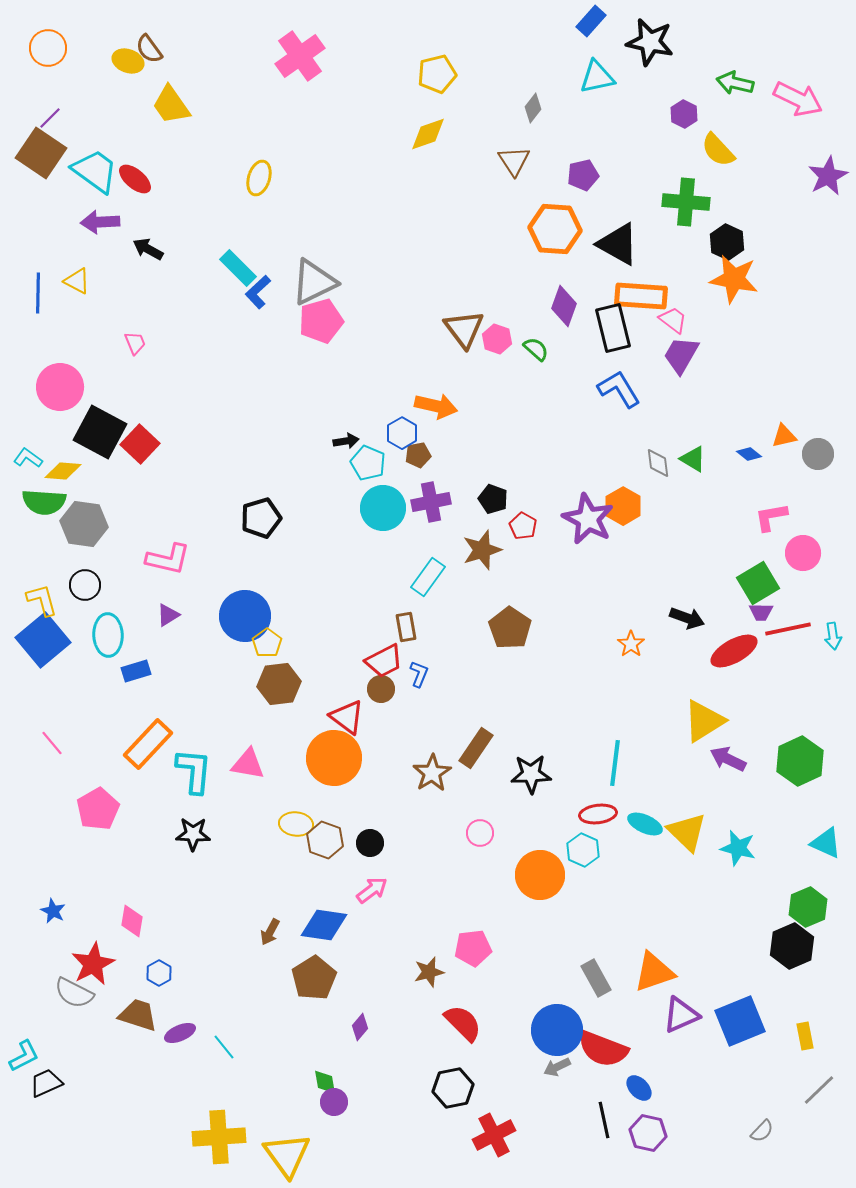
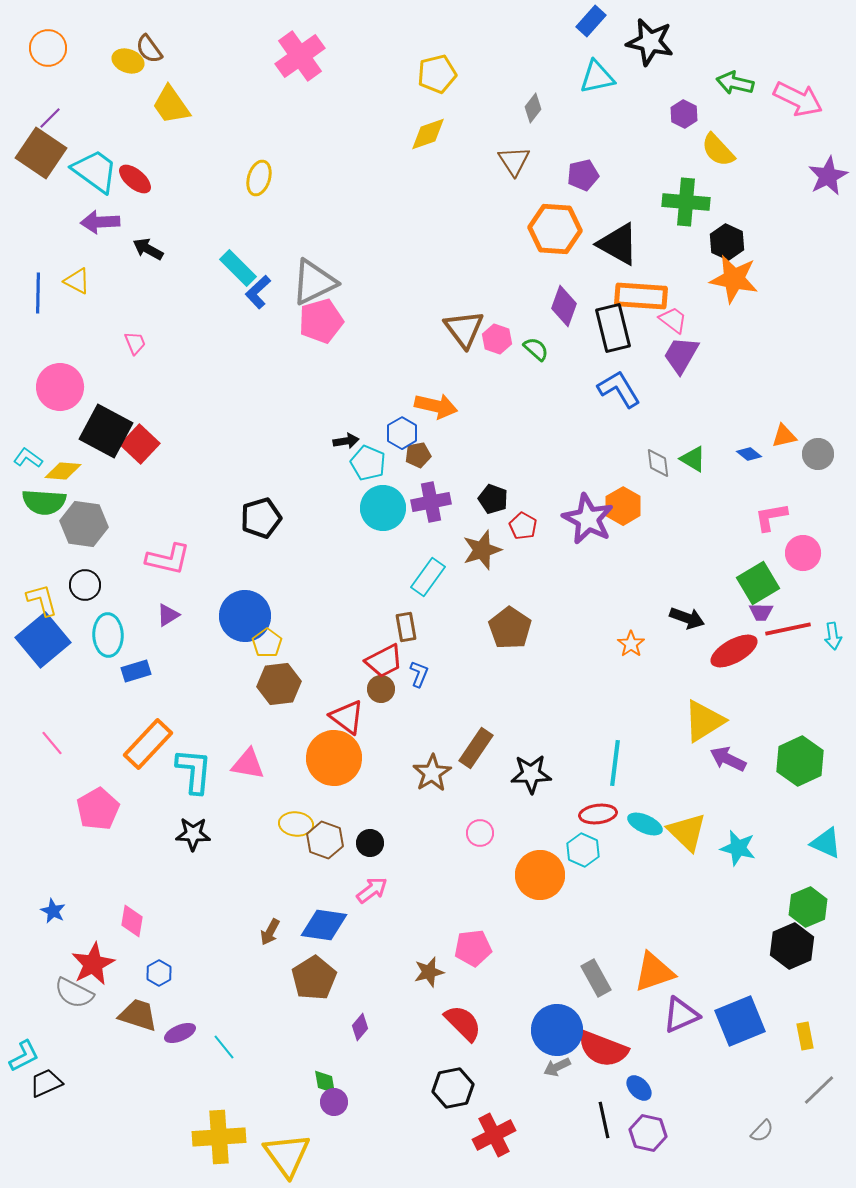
black square at (100, 432): moved 6 px right, 1 px up
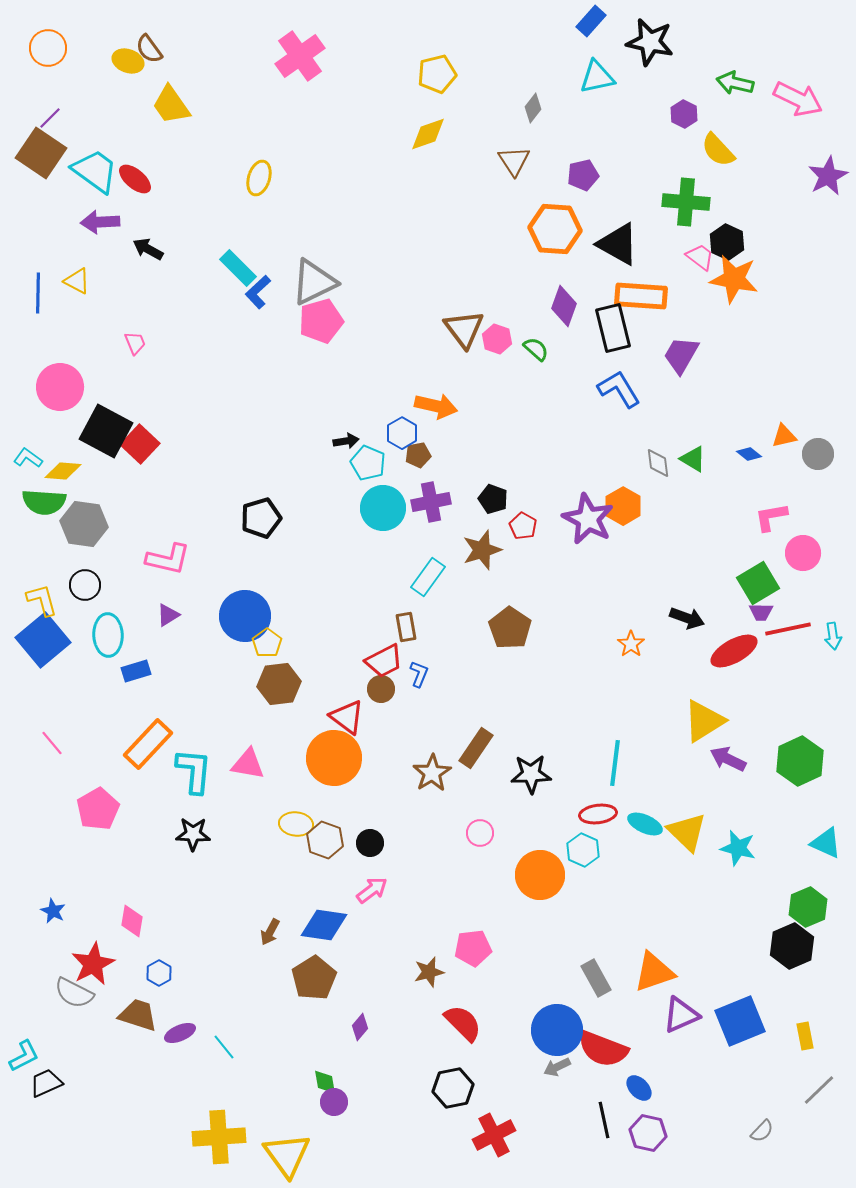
pink trapezoid at (673, 320): moved 27 px right, 63 px up
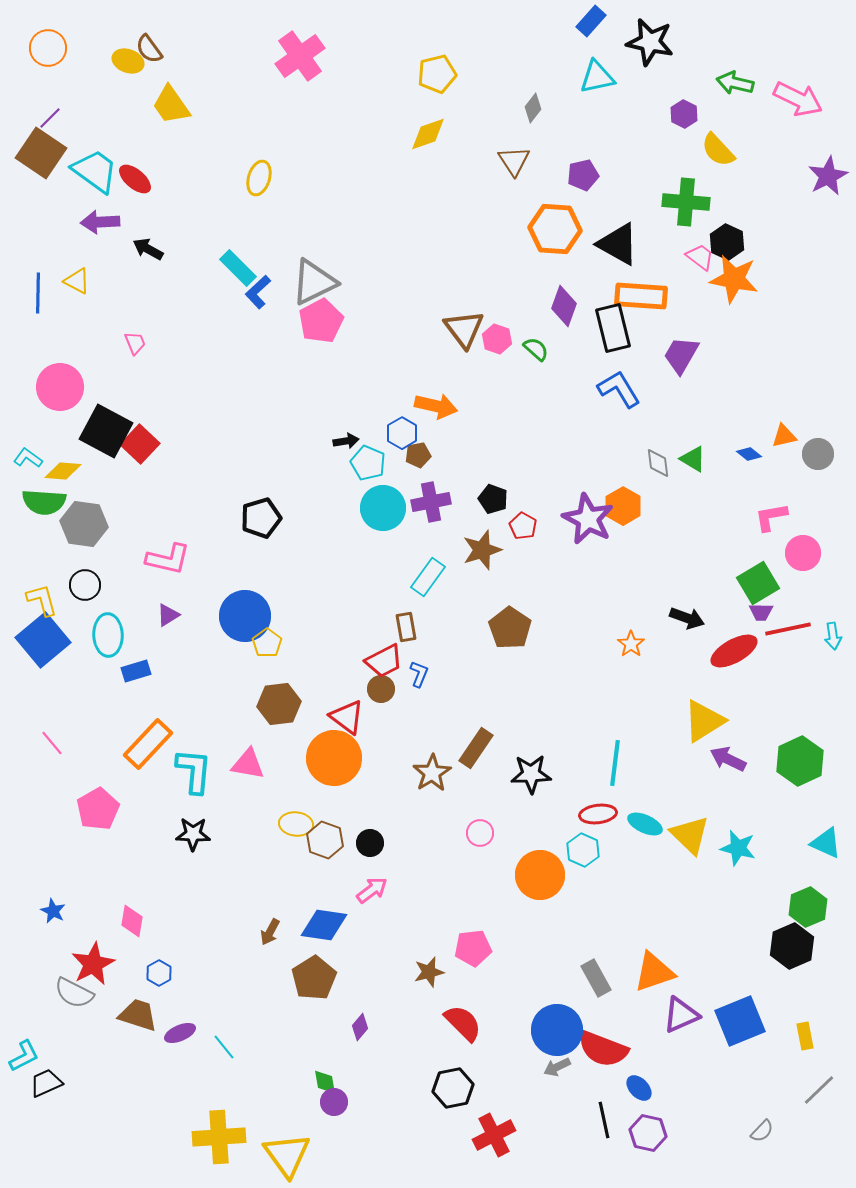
pink pentagon at (321, 321): rotated 12 degrees counterclockwise
brown hexagon at (279, 684): moved 20 px down
yellow triangle at (687, 832): moved 3 px right, 3 px down
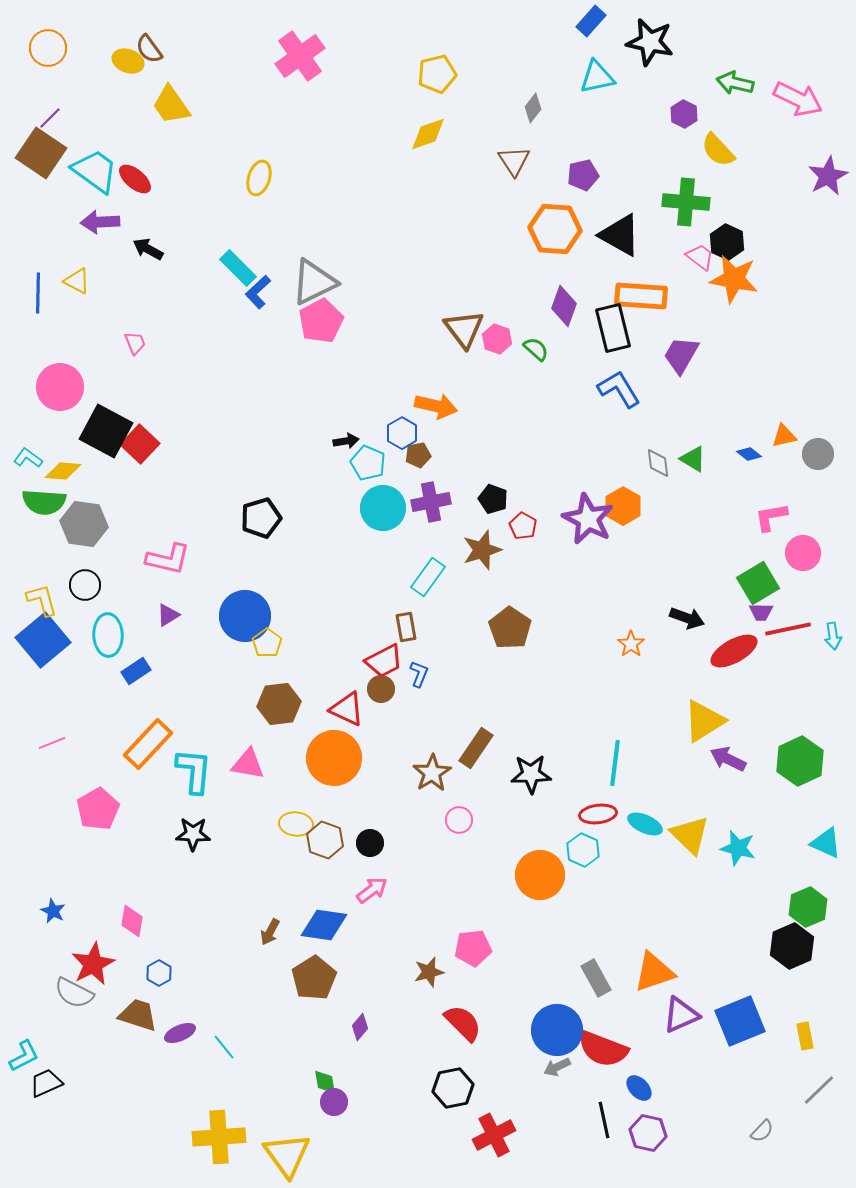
black triangle at (618, 244): moved 2 px right, 9 px up
blue rectangle at (136, 671): rotated 16 degrees counterclockwise
red triangle at (347, 717): moved 8 px up; rotated 12 degrees counterclockwise
pink line at (52, 743): rotated 72 degrees counterclockwise
pink circle at (480, 833): moved 21 px left, 13 px up
